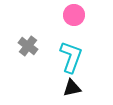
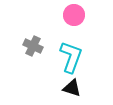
gray cross: moved 5 px right; rotated 12 degrees counterclockwise
black triangle: rotated 30 degrees clockwise
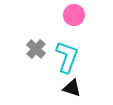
gray cross: moved 3 px right, 3 px down; rotated 18 degrees clockwise
cyan L-shape: moved 4 px left
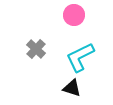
cyan L-shape: moved 13 px right; rotated 136 degrees counterclockwise
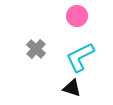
pink circle: moved 3 px right, 1 px down
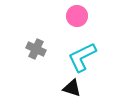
gray cross: rotated 18 degrees counterclockwise
cyan L-shape: moved 2 px right
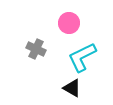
pink circle: moved 8 px left, 7 px down
black triangle: rotated 12 degrees clockwise
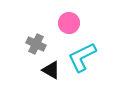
gray cross: moved 5 px up
black triangle: moved 21 px left, 18 px up
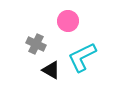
pink circle: moved 1 px left, 2 px up
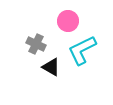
cyan L-shape: moved 7 px up
black triangle: moved 3 px up
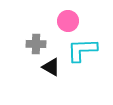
gray cross: rotated 24 degrees counterclockwise
cyan L-shape: rotated 24 degrees clockwise
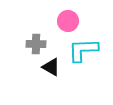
cyan L-shape: moved 1 px right
